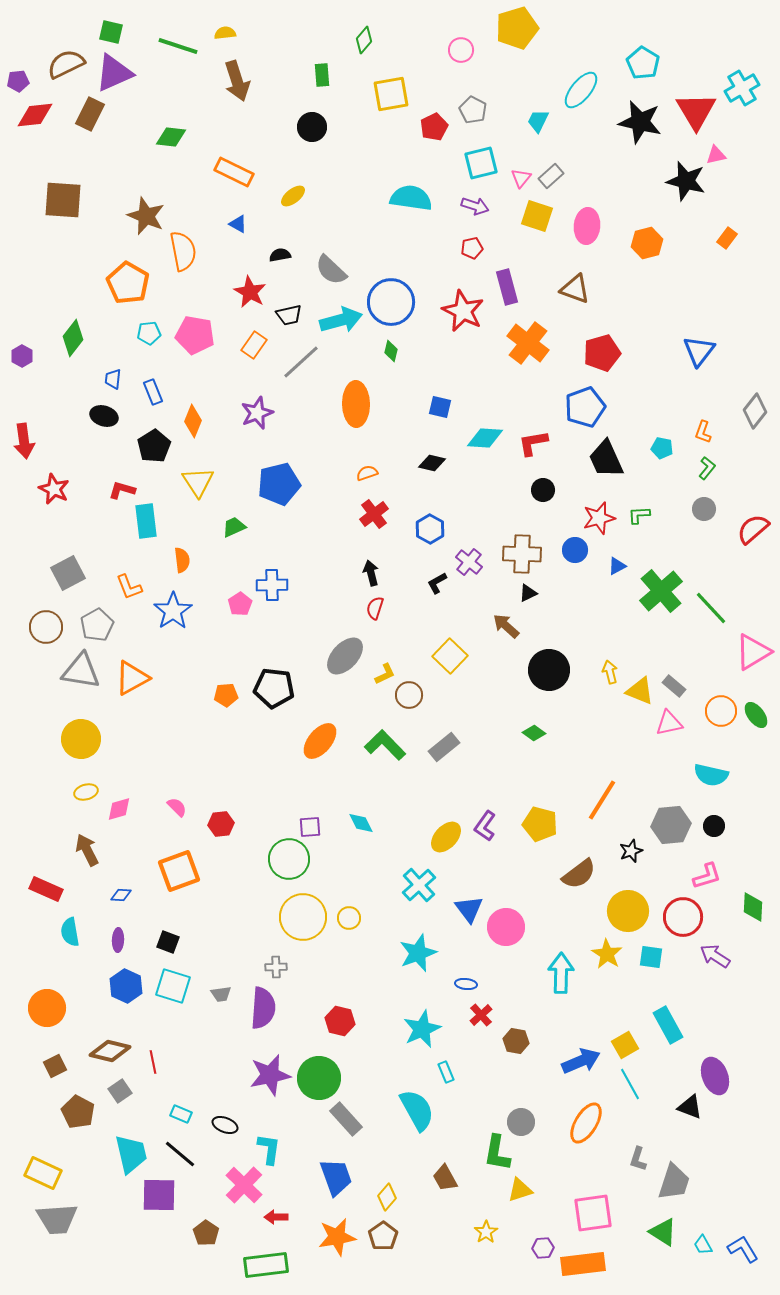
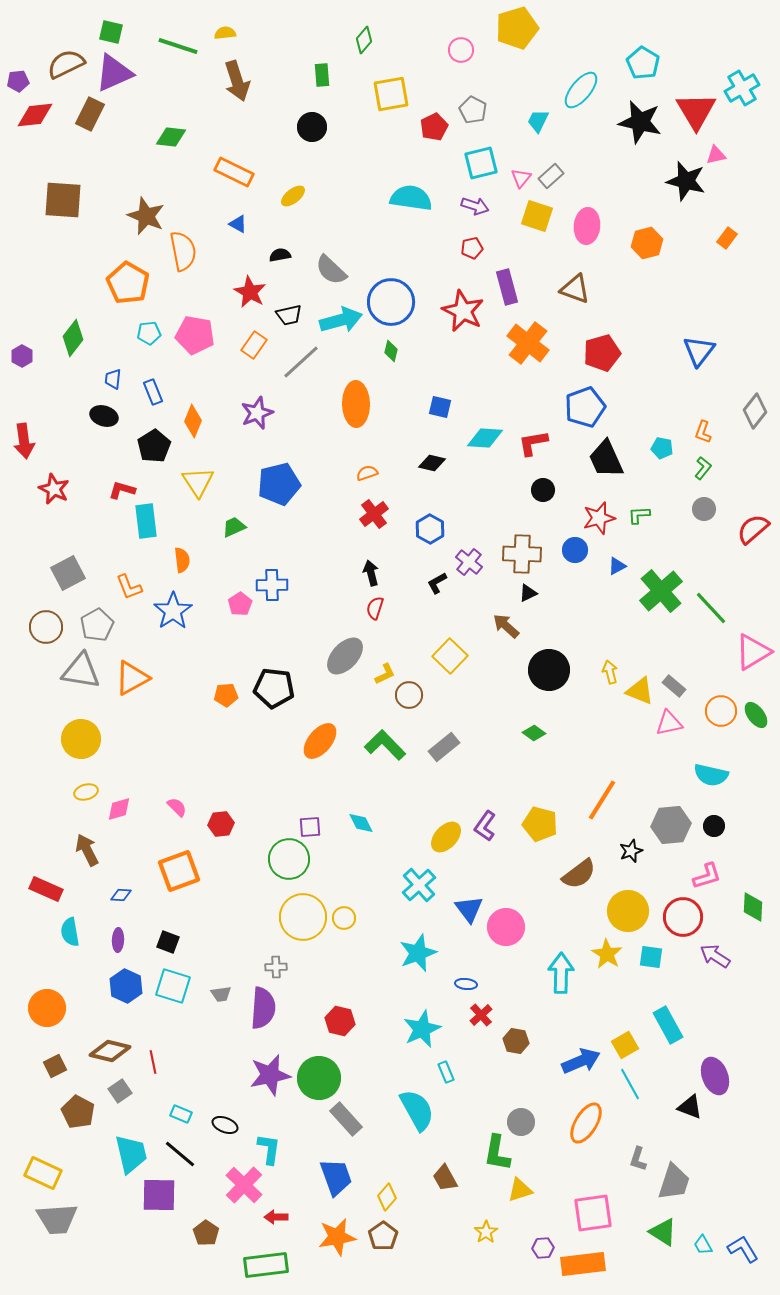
green L-shape at (707, 468): moved 4 px left
yellow circle at (349, 918): moved 5 px left
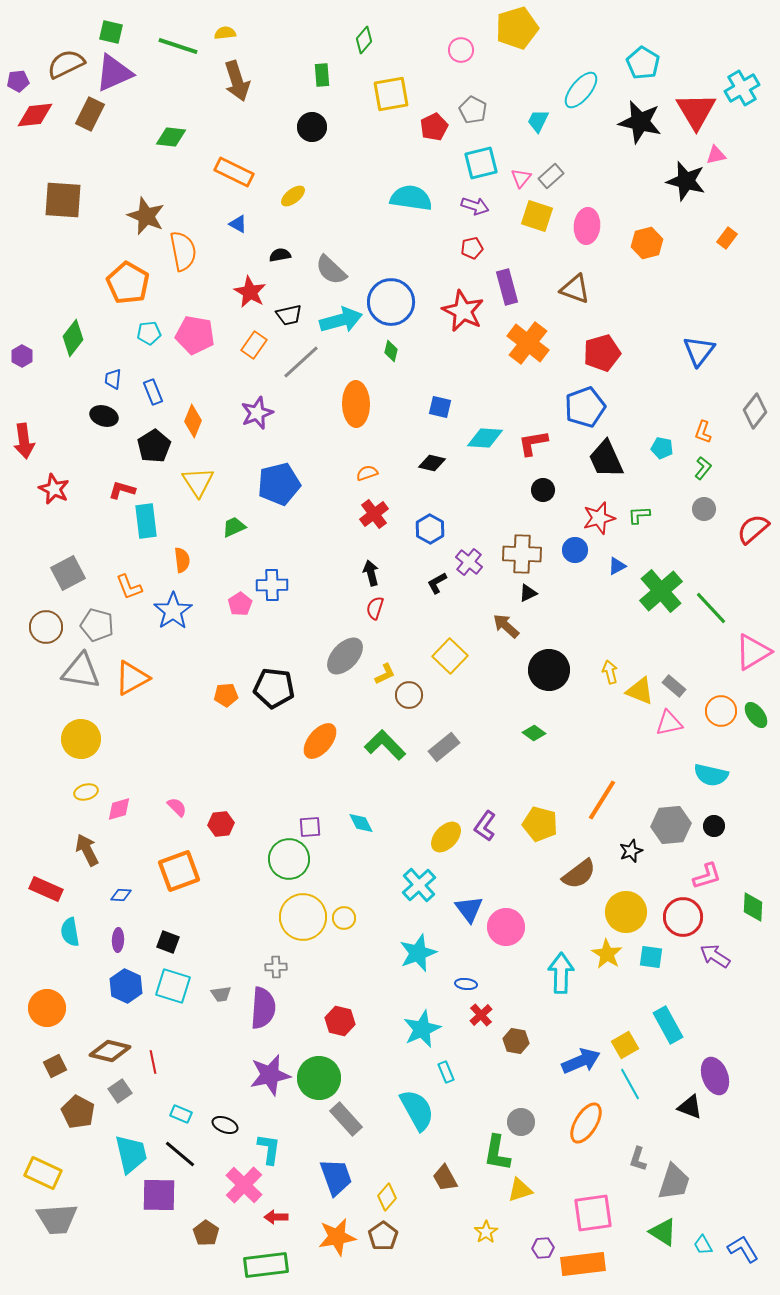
gray pentagon at (97, 625): rotated 28 degrees counterclockwise
yellow circle at (628, 911): moved 2 px left, 1 px down
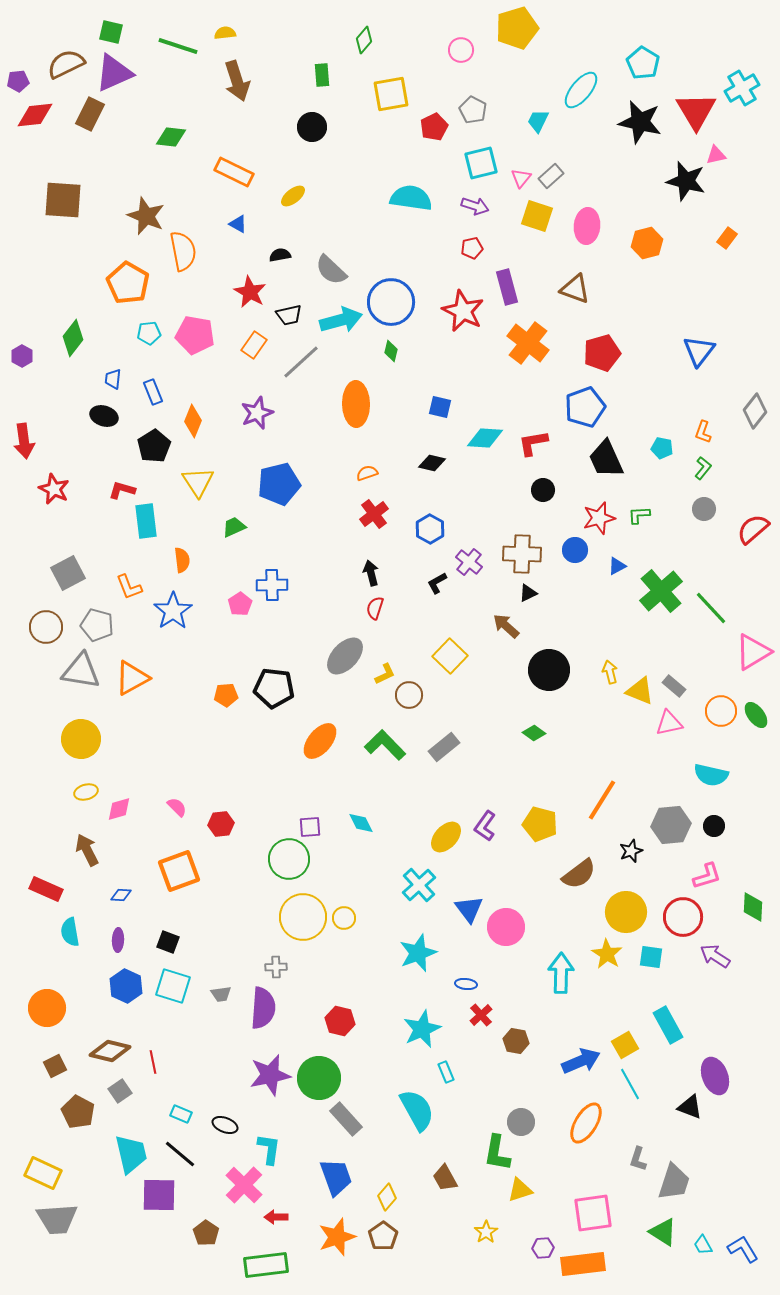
orange star at (337, 1237): rotated 9 degrees counterclockwise
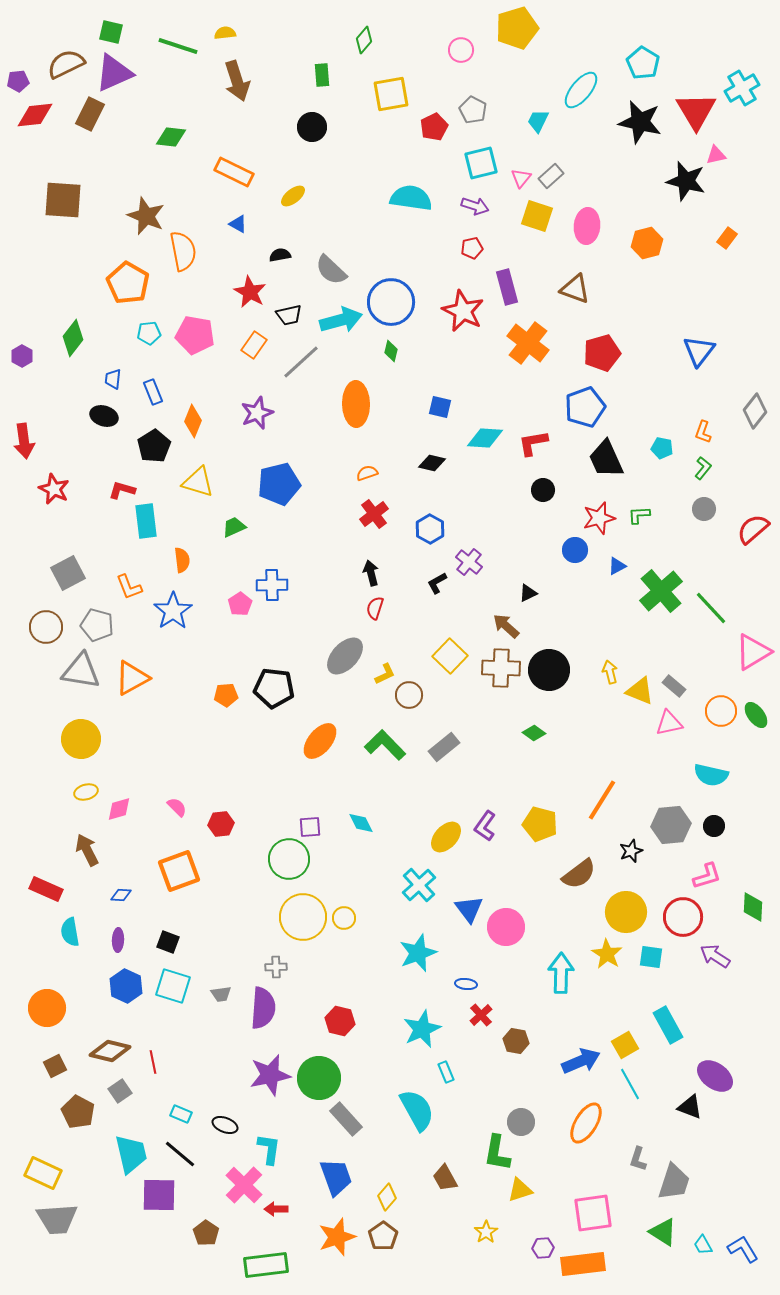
yellow triangle at (198, 482): rotated 40 degrees counterclockwise
brown cross at (522, 554): moved 21 px left, 114 px down
purple ellipse at (715, 1076): rotated 33 degrees counterclockwise
red arrow at (276, 1217): moved 8 px up
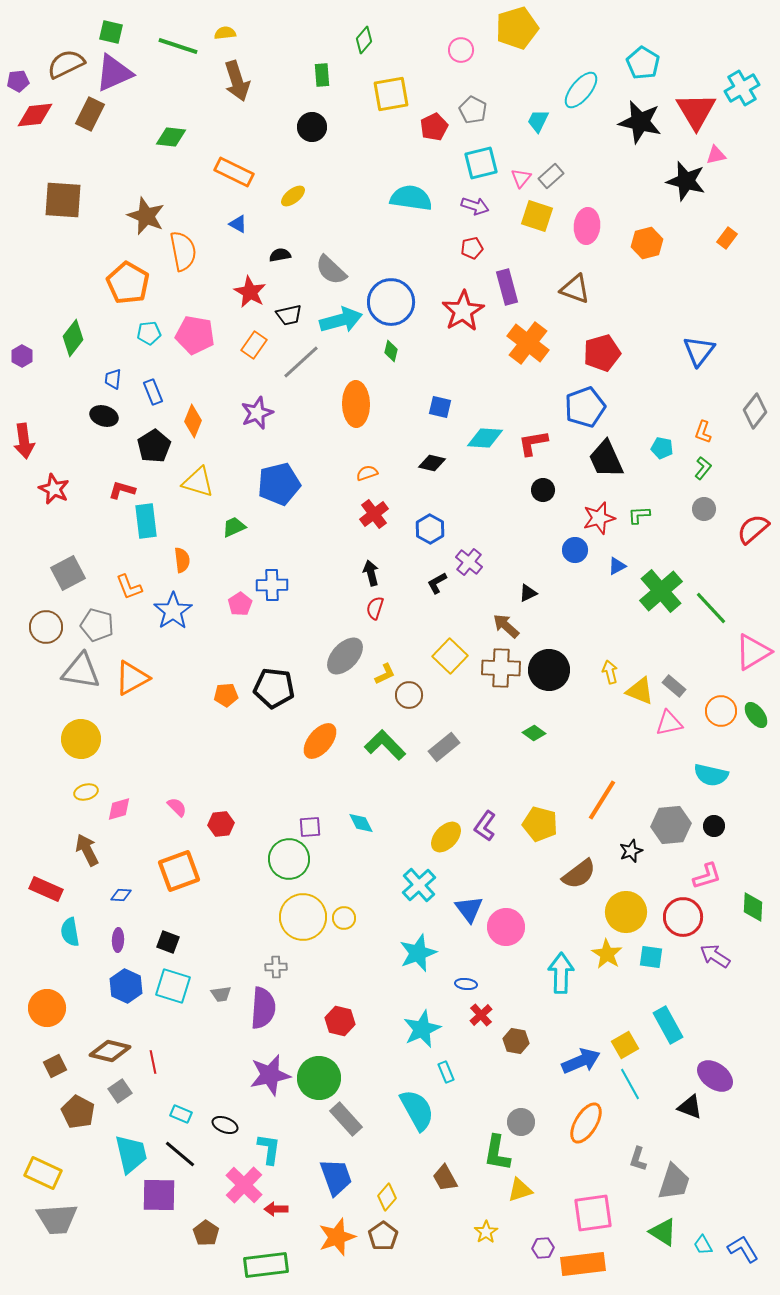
red star at (463, 311): rotated 15 degrees clockwise
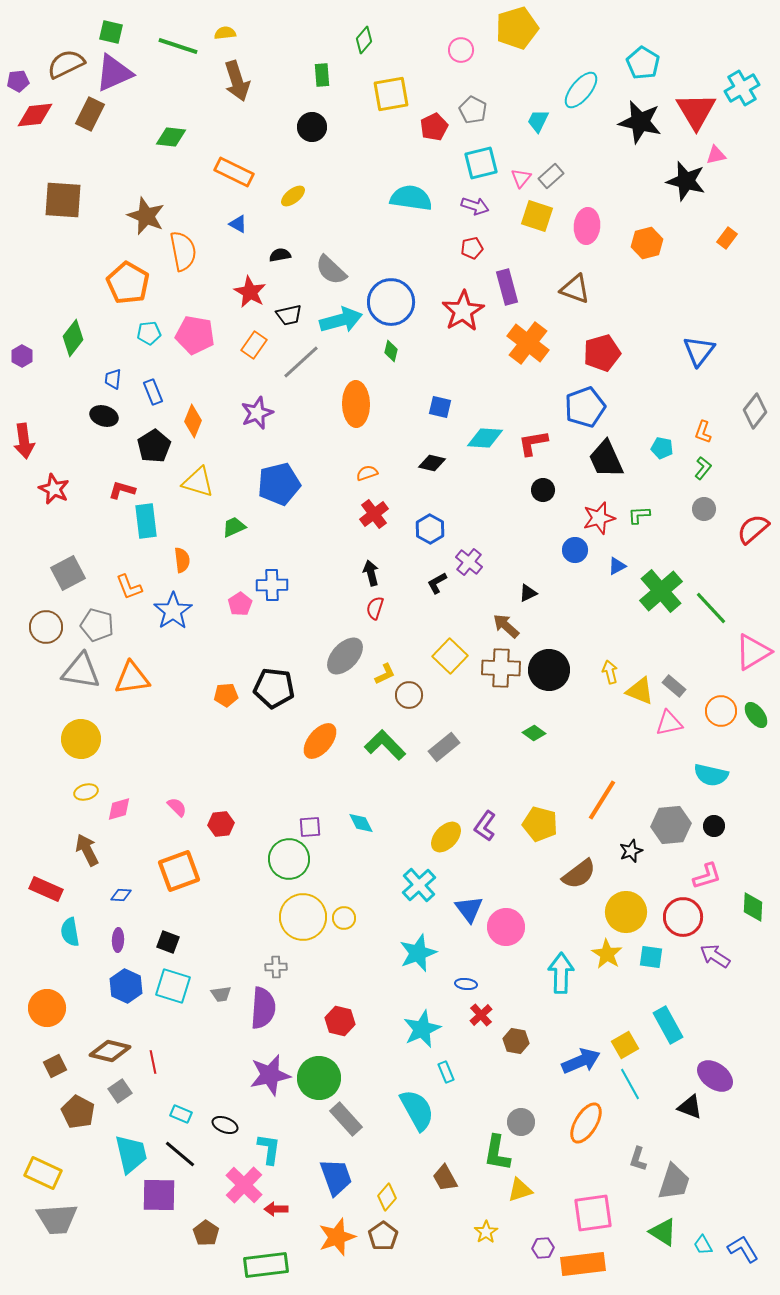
orange triangle at (132, 678): rotated 21 degrees clockwise
